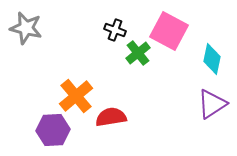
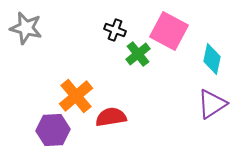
green cross: moved 1 px down
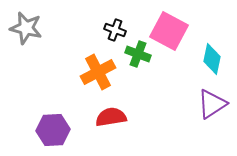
green cross: rotated 30 degrees counterclockwise
orange cross: moved 22 px right, 24 px up; rotated 12 degrees clockwise
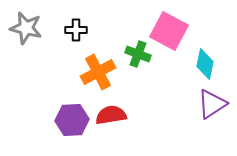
black cross: moved 39 px left; rotated 20 degrees counterclockwise
cyan diamond: moved 7 px left, 5 px down
red semicircle: moved 2 px up
purple hexagon: moved 19 px right, 10 px up
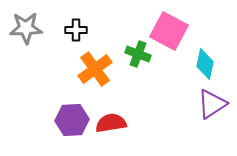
gray star: rotated 16 degrees counterclockwise
orange cross: moved 3 px left, 3 px up; rotated 8 degrees counterclockwise
red semicircle: moved 8 px down
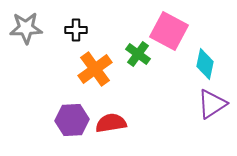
green cross: rotated 15 degrees clockwise
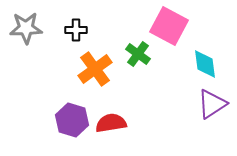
pink square: moved 5 px up
cyan diamond: rotated 20 degrees counterclockwise
purple hexagon: rotated 20 degrees clockwise
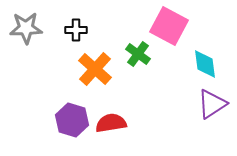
orange cross: rotated 12 degrees counterclockwise
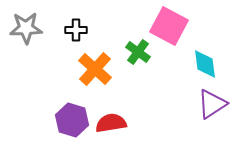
green cross: moved 2 px up
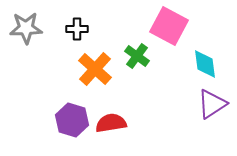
black cross: moved 1 px right, 1 px up
green cross: moved 1 px left, 4 px down
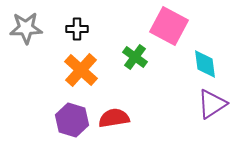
green cross: moved 2 px left, 1 px down
orange cross: moved 14 px left, 1 px down
red semicircle: moved 3 px right, 5 px up
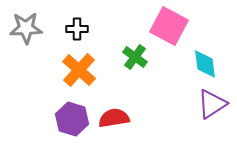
orange cross: moved 2 px left
purple hexagon: moved 1 px up
